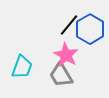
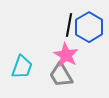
black line: rotated 30 degrees counterclockwise
blue hexagon: moved 1 px left, 2 px up
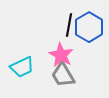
pink star: moved 5 px left
cyan trapezoid: rotated 45 degrees clockwise
gray trapezoid: moved 2 px right
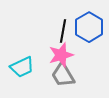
black line: moved 6 px left, 6 px down
pink star: rotated 25 degrees clockwise
